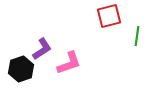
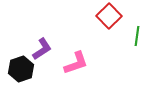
red square: rotated 30 degrees counterclockwise
pink L-shape: moved 7 px right
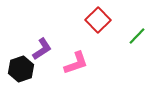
red square: moved 11 px left, 4 px down
green line: rotated 36 degrees clockwise
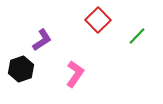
purple L-shape: moved 9 px up
pink L-shape: moved 1 px left, 11 px down; rotated 36 degrees counterclockwise
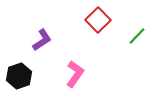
black hexagon: moved 2 px left, 7 px down
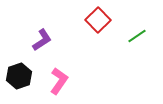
green line: rotated 12 degrees clockwise
pink L-shape: moved 16 px left, 7 px down
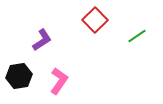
red square: moved 3 px left
black hexagon: rotated 10 degrees clockwise
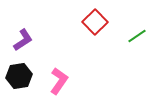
red square: moved 2 px down
purple L-shape: moved 19 px left
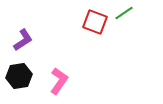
red square: rotated 25 degrees counterclockwise
green line: moved 13 px left, 23 px up
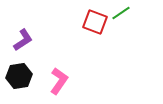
green line: moved 3 px left
